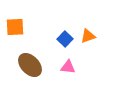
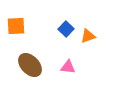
orange square: moved 1 px right, 1 px up
blue square: moved 1 px right, 10 px up
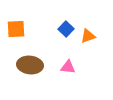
orange square: moved 3 px down
brown ellipse: rotated 40 degrees counterclockwise
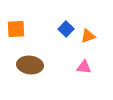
pink triangle: moved 16 px right
